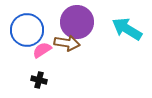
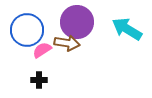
black cross: rotated 14 degrees counterclockwise
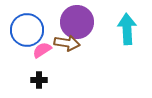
cyan arrow: rotated 56 degrees clockwise
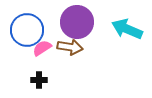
cyan arrow: rotated 64 degrees counterclockwise
brown arrow: moved 3 px right, 4 px down
pink semicircle: moved 2 px up
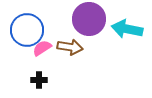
purple circle: moved 12 px right, 3 px up
cyan arrow: rotated 12 degrees counterclockwise
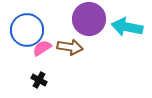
cyan arrow: moved 2 px up
black cross: rotated 28 degrees clockwise
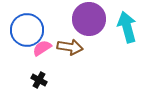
cyan arrow: rotated 64 degrees clockwise
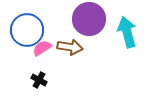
cyan arrow: moved 5 px down
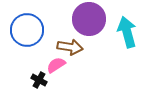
pink semicircle: moved 14 px right, 17 px down
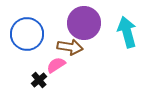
purple circle: moved 5 px left, 4 px down
blue circle: moved 4 px down
black cross: rotated 21 degrees clockwise
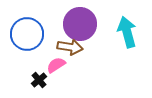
purple circle: moved 4 px left, 1 px down
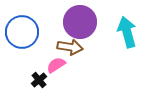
purple circle: moved 2 px up
blue circle: moved 5 px left, 2 px up
